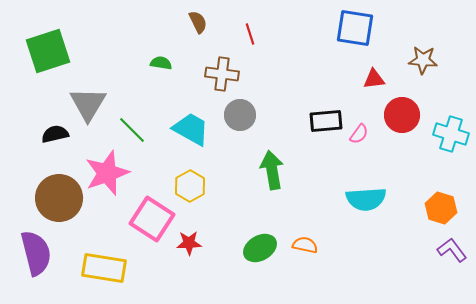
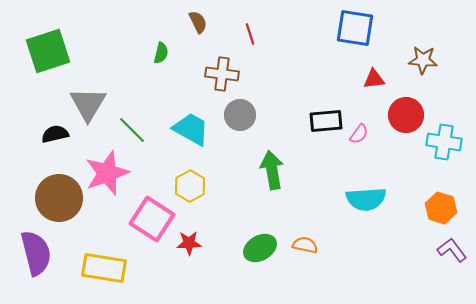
green semicircle: moved 10 px up; rotated 95 degrees clockwise
red circle: moved 4 px right
cyan cross: moved 7 px left, 8 px down; rotated 8 degrees counterclockwise
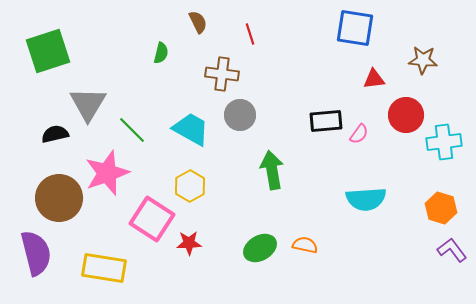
cyan cross: rotated 16 degrees counterclockwise
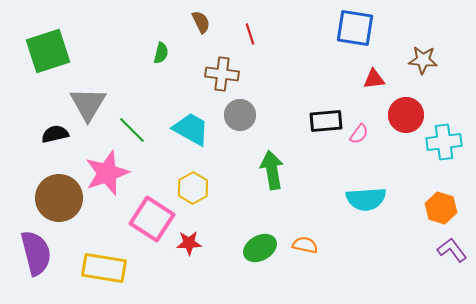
brown semicircle: moved 3 px right
yellow hexagon: moved 3 px right, 2 px down
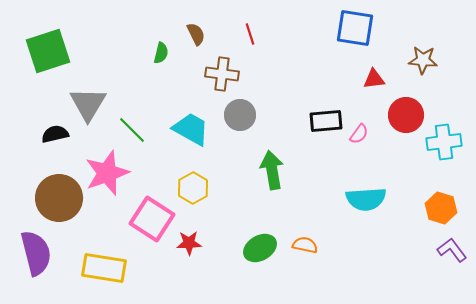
brown semicircle: moved 5 px left, 12 px down
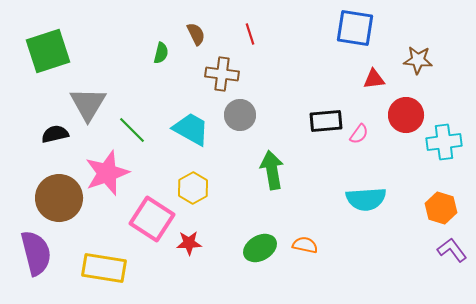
brown star: moved 5 px left
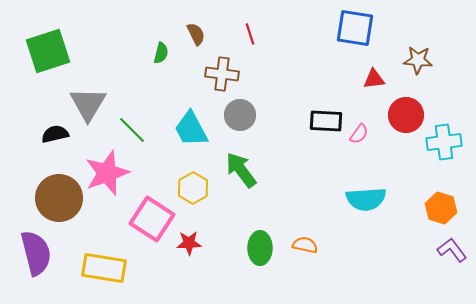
black rectangle: rotated 8 degrees clockwise
cyan trapezoid: rotated 147 degrees counterclockwise
green arrow: moved 31 px left; rotated 27 degrees counterclockwise
green ellipse: rotated 60 degrees counterclockwise
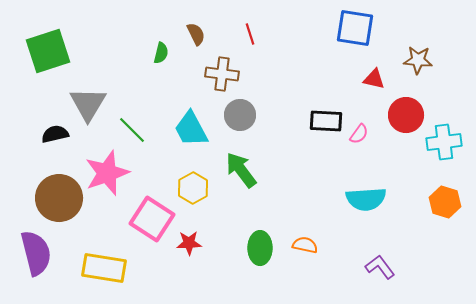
red triangle: rotated 20 degrees clockwise
orange hexagon: moved 4 px right, 6 px up
purple L-shape: moved 72 px left, 17 px down
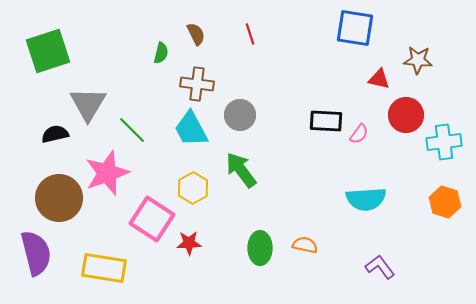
brown cross: moved 25 px left, 10 px down
red triangle: moved 5 px right
